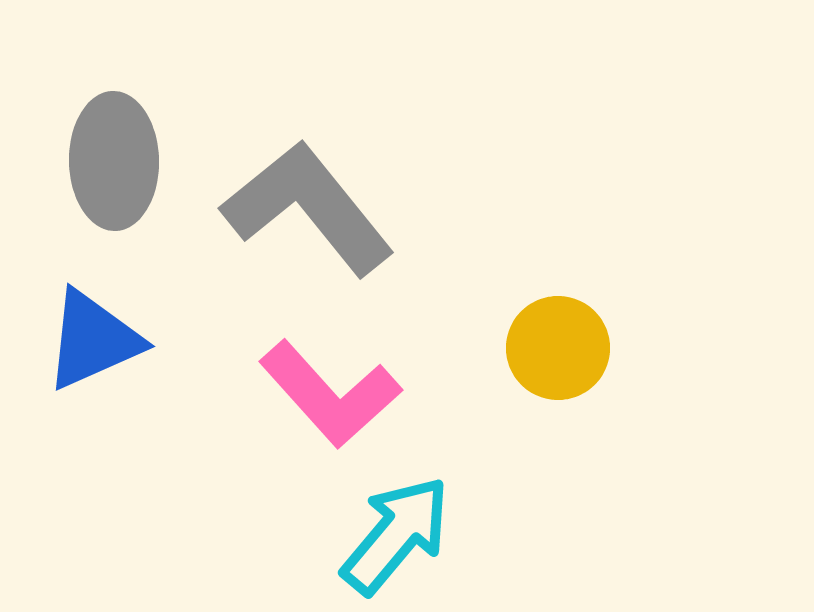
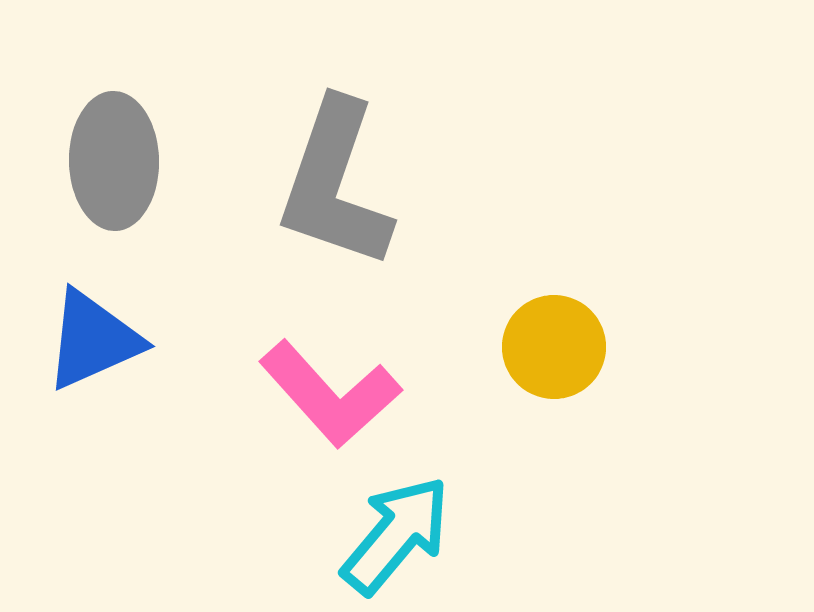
gray L-shape: moved 27 px right, 24 px up; rotated 122 degrees counterclockwise
yellow circle: moved 4 px left, 1 px up
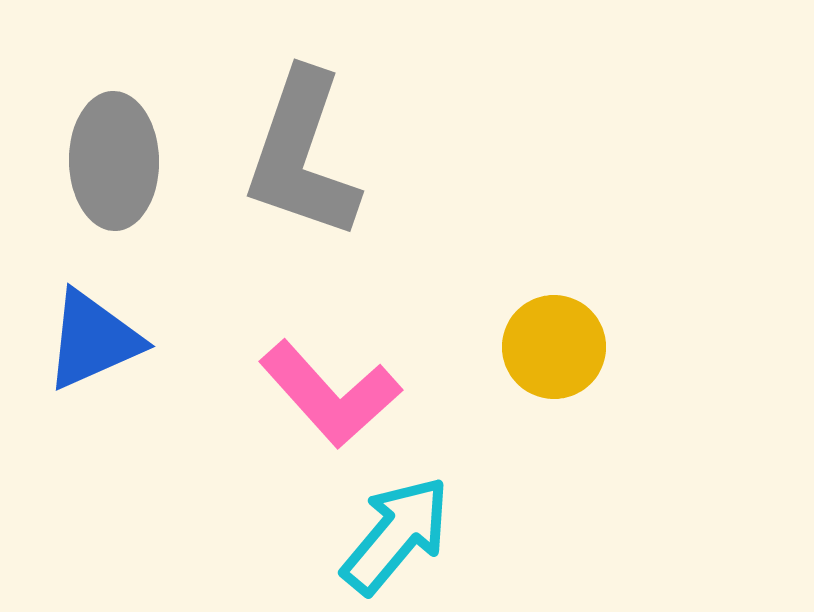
gray L-shape: moved 33 px left, 29 px up
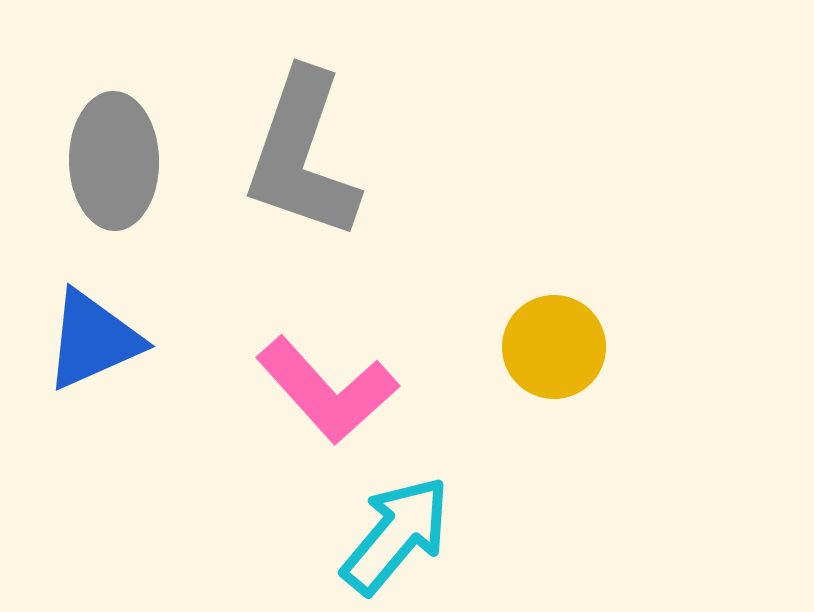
pink L-shape: moved 3 px left, 4 px up
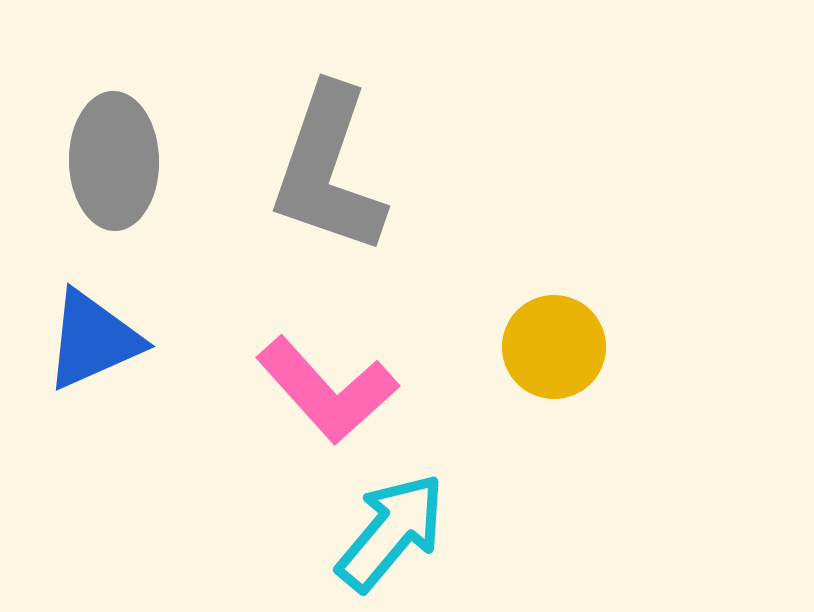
gray L-shape: moved 26 px right, 15 px down
cyan arrow: moved 5 px left, 3 px up
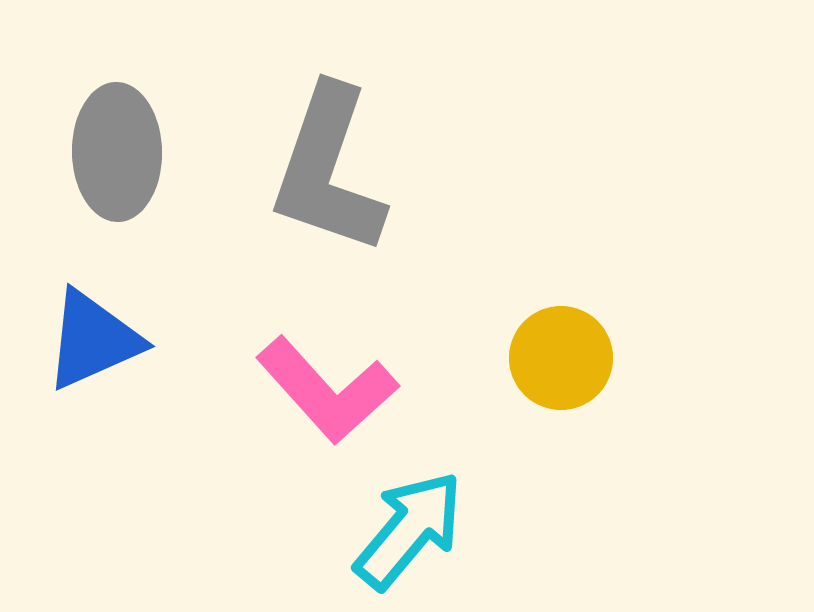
gray ellipse: moved 3 px right, 9 px up
yellow circle: moved 7 px right, 11 px down
cyan arrow: moved 18 px right, 2 px up
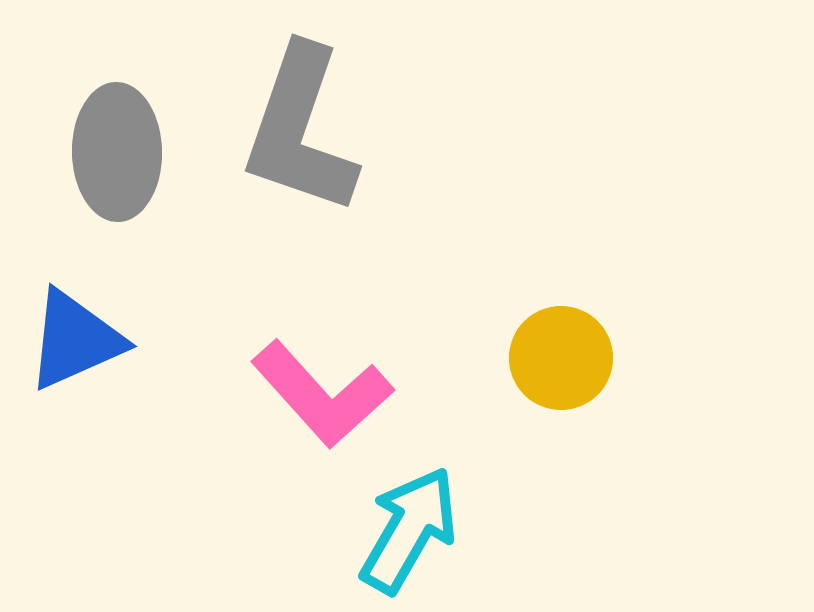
gray L-shape: moved 28 px left, 40 px up
blue triangle: moved 18 px left
pink L-shape: moved 5 px left, 4 px down
cyan arrow: rotated 10 degrees counterclockwise
